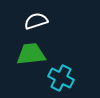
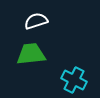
cyan cross: moved 13 px right, 2 px down
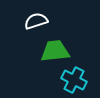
green trapezoid: moved 24 px right, 3 px up
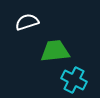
white semicircle: moved 9 px left, 1 px down
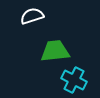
white semicircle: moved 5 px right, 6 px up
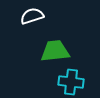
cyan cross: moved 3 px left, 2 px down; rotated 20 degrees counterclockwise
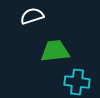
cyan cross: moved 6 px right
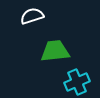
cyan cross: rotated 30 degrees counterclockwise
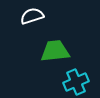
cyan cross: moved 1 px left
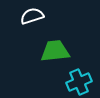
cyan cross: moved 3 px right
